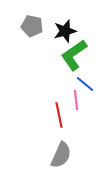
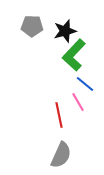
gray pentagon: rotated 10 degrees counterclockwise
green L-shape: rotated 12 degrees counterclockwise
pink line: moved 2 px right, 2 px down; rotated 24 degrees counterclockwise
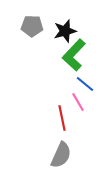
red line: moved 3 px right, 3 px down
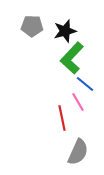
green L-shape: moved 2 px left, 3 px down
gray semicircle: moved 17 px right, 3 px up
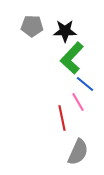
black star: rotated 15 degrees clockwise
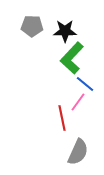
pink line: rotated 66 degrees clockwise
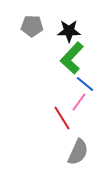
black star: moved 4 px right
pink line: moved 1 px right
red line: rotated 20 degrees counterclockwise
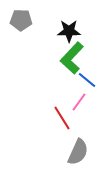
gray pentagon: moved 11 px left, 6 px up
blue line: moved 2 px right, 4 px up
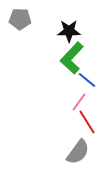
gray pentagon: moved 1 px left, 1 px up
red line: moved 25 px right, 4 px down
gray semicircle: rotated 12 degrees clockwise
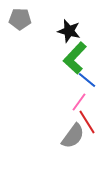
black star: rotated 15 degrees clockwise
green L-shape: moved 3 px right
gray semicircle: moved 5 px left, 16 px up
